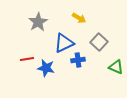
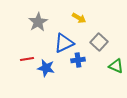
green triangle: moved 1 px up
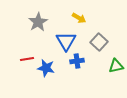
blue triangle: moved 2 px right, 2 px up; rotated 35 degrees counterclockwise
blue cross: moved 1 px left, 1 px down
green triangle: rotated 35 degrees counterclockwise
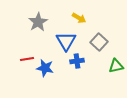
blue star: moved 1 px left
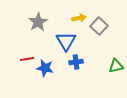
yellow arrow: rotated 40 degrees counterclockwise
gray square: moved 16 px up
blue cross: moved 1 px left, 1 px down
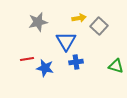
gray star: rotated 18 degrees clockwise
green triangle: rotated 28 degrees clockwise
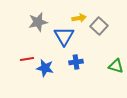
blue triangle: moved 2 px left, 5 px up
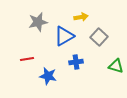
yellow arrow: moved 2 px right, 1 px up
gray square: moved 11 px down
blue triangle: rotated 30 degrees clockwise
blue star: moved 3 px right, 8 px down
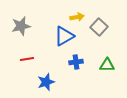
yellow arrow: moved 4 px left
gray star: moved 17 px left, 4 px down
gray square: moved 10 px up
green triangle: moved 9 px left, 1 px up; rotated 14 degrees counterclockwise
blue star: moved 2 px left, 6 px down; rotated 30 degrees counterclockwise
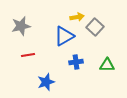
gray square: moved 4 px left
red line: moved 1 px right, 4 px up
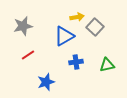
gray star: moved 2 px right
red line: rotated 24 degrees counterclockwise
green triangle: rotated 14 degrees counterclockwise
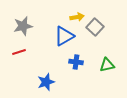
red line: moved 9 px left, 3 px up; rotated 16 degrees clockwise
blue cross: rotated 16 degrees clockwise
